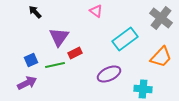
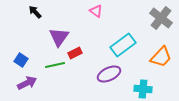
cyan rectangle: moved 2 px left, 6 px down
blue square: moved 10 px left; rotated 32 degrees counterclockwise
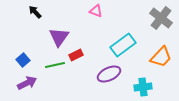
pink triangle: rotated 16 degrees counterclockwise
red rectangle: moved 1 px right, 2 px down
blue square: moved 2 px right; rotated 16 degrees clockwise
cyan cross: moved 2 px up; rotated 12 degrees counterclockwise
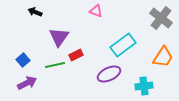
black arrow: rotated 24 degrees counterclockwise
orange trapezoid: moved 2 px right; rotated 10 degrees counterclockwise
cyan cross: moved 1 px right, 1 px up
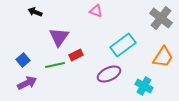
cyan cross: rotated 36 degrees clockwise
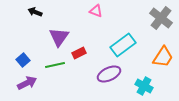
red rectangle: moved 3 px right, 2 px up
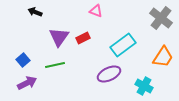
red rectangle: moved 4 px right, 15 px up
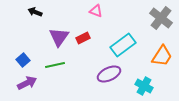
orange trapezoid: moved 1 px left, 1 px up
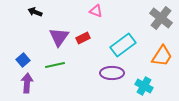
purple ellipse: moved 3 px right, 1 px up; rotated 25 degrees clockwise
purple arrow: rotated 60 degrees counterclockwise
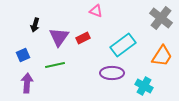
black arrow: moved 13 px down; rotated 96 degrees counterclockwise
blue square: moved 5 px up; rotated 16 degrees clockwise
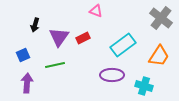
orange trapezoid: moved 3 px left
purple ellipse: moved 2 px down
cyan cross: rotated 12 degrees counterclockwise
